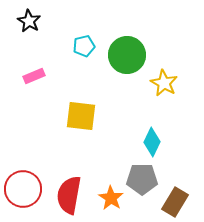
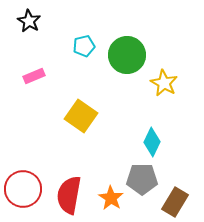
yellow square: rotated 28 degrees clockwise
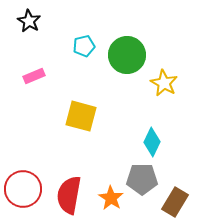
yellow square: rotated 20 degrees counterclockwise
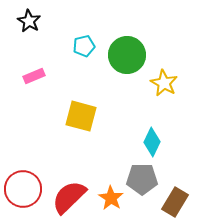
red semicircle: moved 2 px down; rotated 36 degrees clockwise
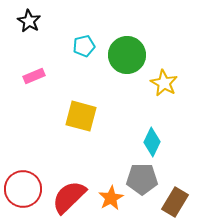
orange star: rotated 10 degrees clockwise
